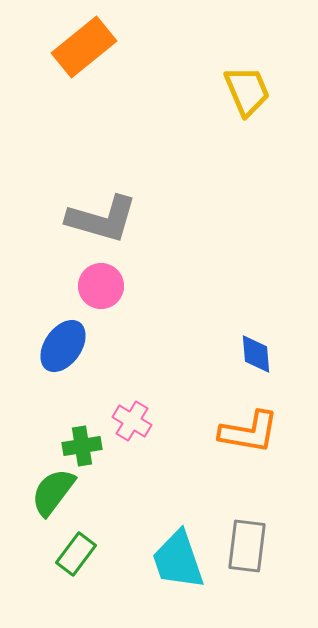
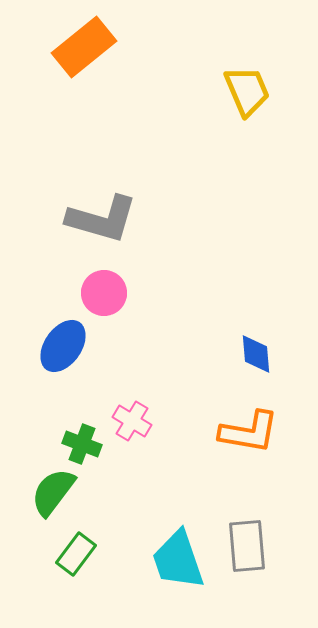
pink circle: moved 3 px right, 7 px down
green cross: moved 2 px up; rotated 30 degrees clockwise
gray rectangle: rotated 12 degrees counterclockwise
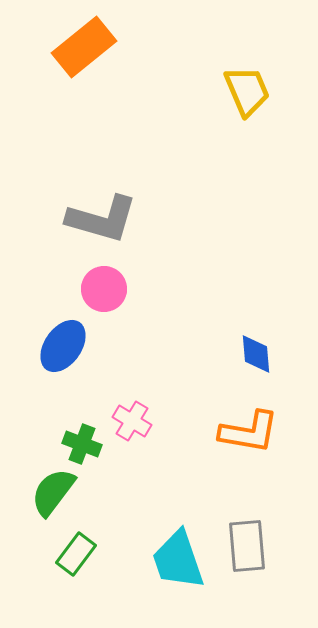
pink circle: moved 4 px up
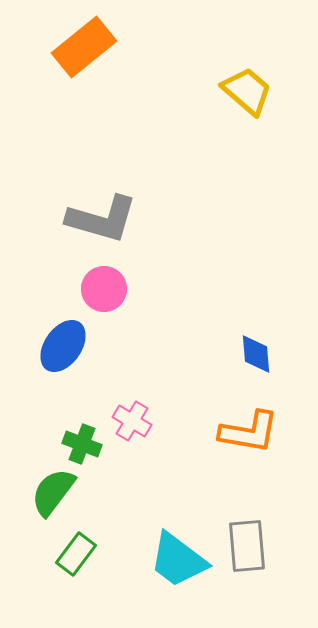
yellow trapezoid: rotated 26 degrees counterclockwise
cyan trapezoid: rotated 34 degrees counterclockwise
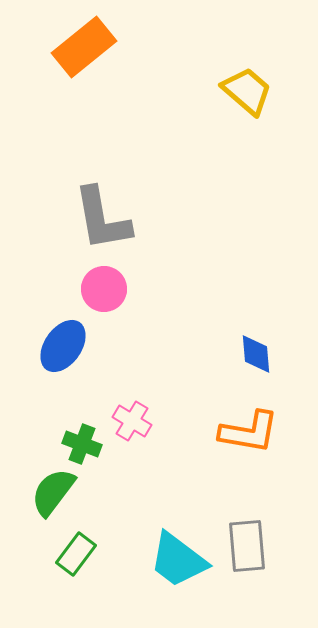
gray L-shape: rotated 64 degrees clockwise
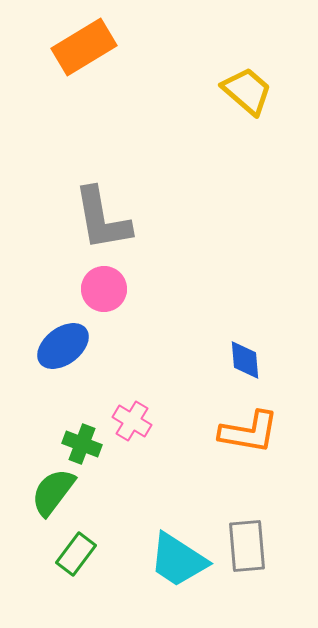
orange rectangle: rotated 8 degrees clockwise
blue ellipse: rotated 18 degrees clockwise
blue diamond: moved 11 px left, 6 px down
cyan trapezoid: rotated 4 degrees counterclockwise
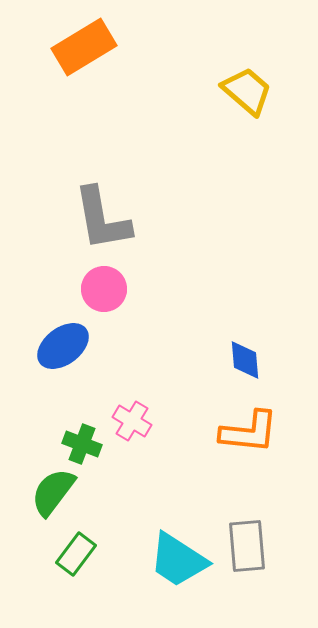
orange L-shape: rotated 4 degrees counterclockwise
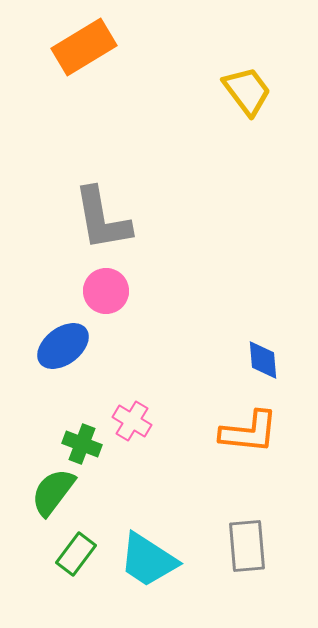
yellow trapezoid: rotated 12 degrees clockwise
pink circle: moved 2 px right, 2 px down
blue diamond: moved 18 px right
cyan trapezoid: moved 30 px left
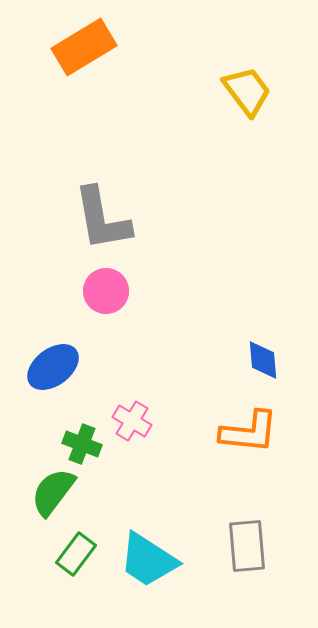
blue ellipse: moved 10 px left, 21 px down
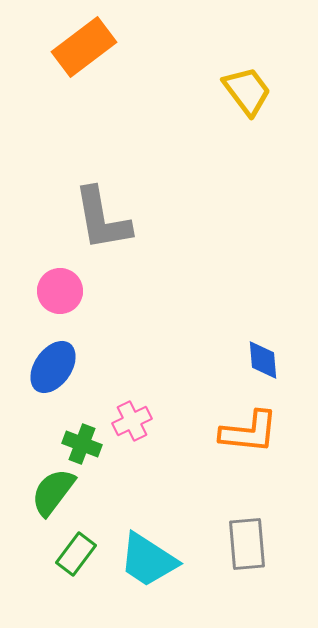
orange rectangle: rotated 6 degrees counterclockwise
pink circle: moved 46 px left
blue ellipse: rotated 18 degrees counterclockwise
pink cross: rotated 33 degrees clockwise
gray rectangle: moved 2 px up
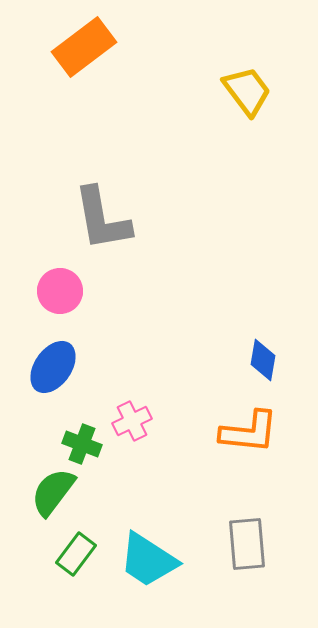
blue diamond: rotated 15 degrees clockwise
